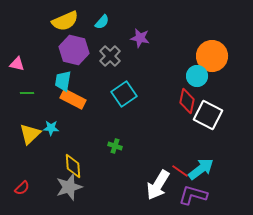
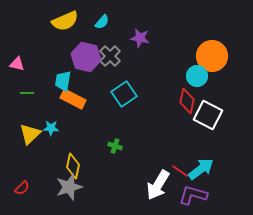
purple hexagon: moved 12 px right, 7 px down
yellow diamond: rotated 15 degrees clockwise
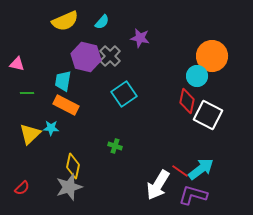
orange rectangle: moved 7 px left, 6 px down
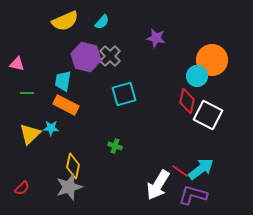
purple star: moved 16 px right
orange circle: moved 4 px down
cyan square: rotated 20 degrees clockwise
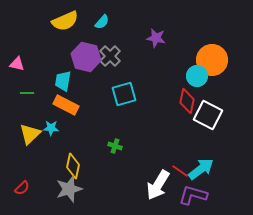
gray star: moved 2 px down
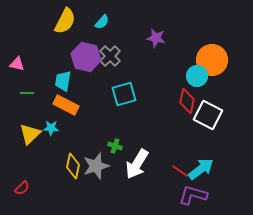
yellow semicircle: rotated 40 degrees counterclockwise
white arrow: moved 21 px left, 21 px up
gray star: moved 27 px right, 23 px up
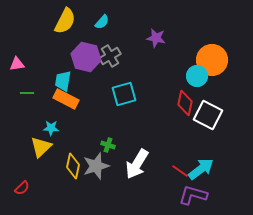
gray cross: rotated 15 degrees clockwise
pink triangle: rotated 21 degrees counterclockwise
red diamond: moved 2 px left, 2 px down
orange rectangle: moved 6 px up
yellow triangle: moved 11 px right, 13 px down
green cross: moved 7 px left, 1 px up
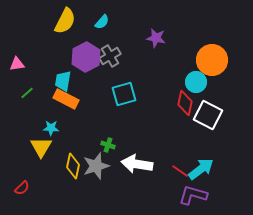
purple hexagon: rotated 20 degrees clockwise
cyan circle: moved 1 px left, 6 px down
green line: rotated 40 degrees counterclockwise
yellow triangle: rotated 15 degrees counterclockwise
white arrow: rotated 68 degrees clockwise
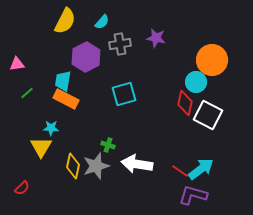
gray cross: moved 10 px right, 12 px up; rotated 20 degrees clockwise
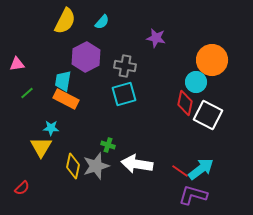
gray cross: moved 5 px right, 22 px down; rotated 20 degrees clockwise
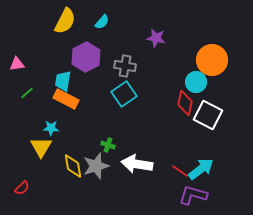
cyan square: rotated 20 degrees counterclockwise
yellow diamond: rotated 20 degrees counterclockwise
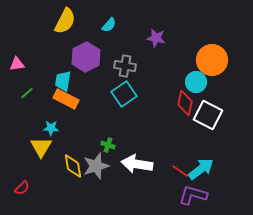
cyan semicircle: moved 7 px right, 3 px down
